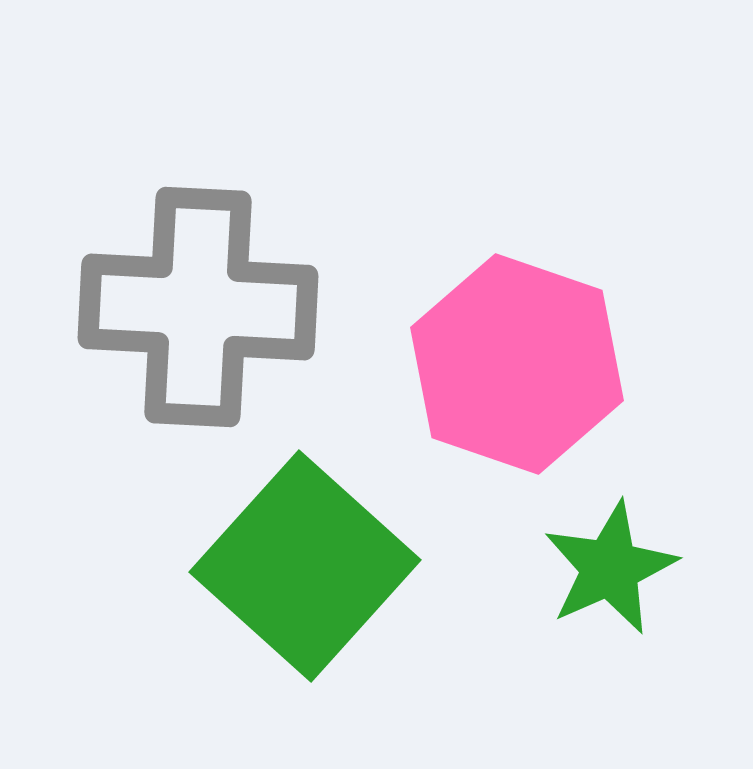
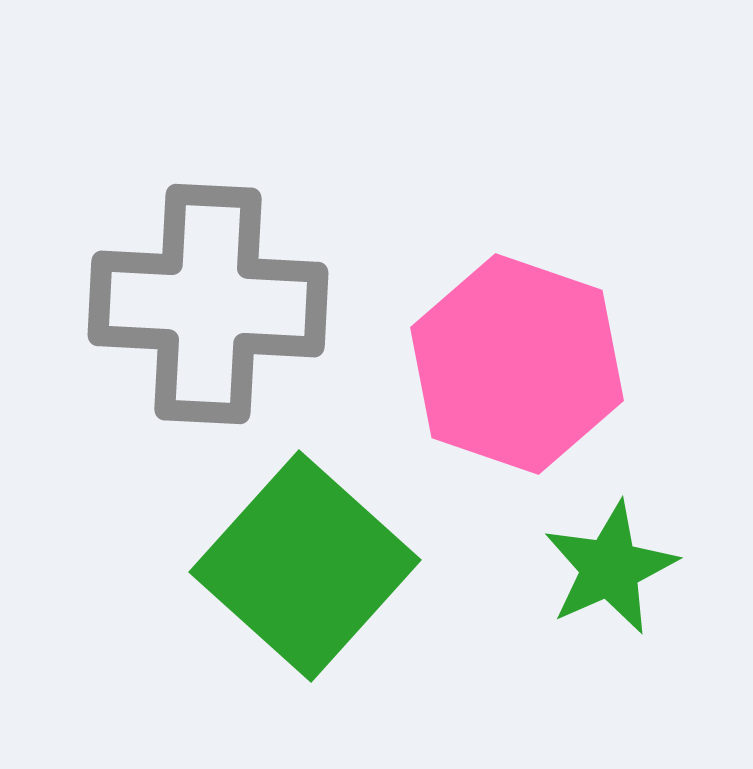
gray cross: moved 10 px right, 3 px up
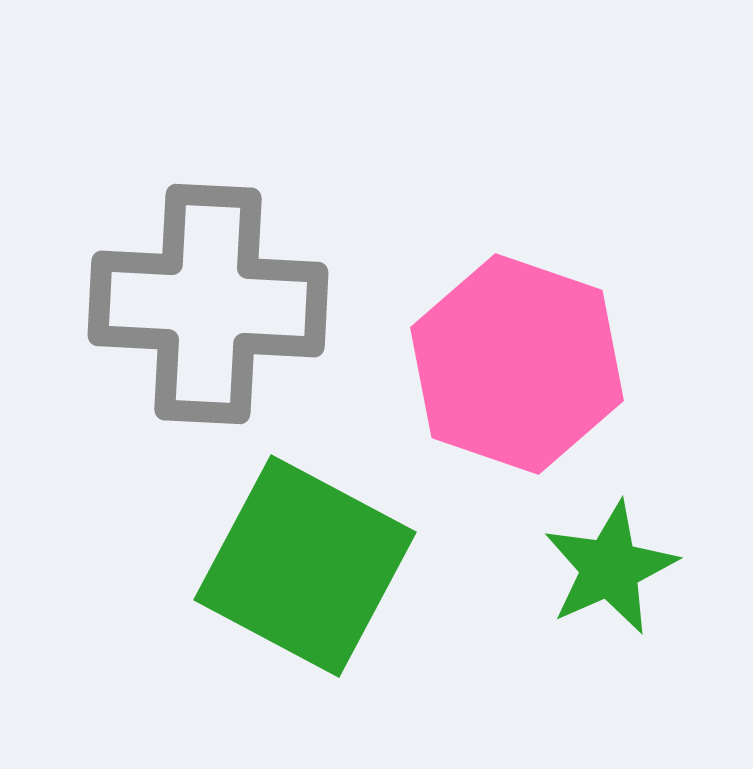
green square: rotated 14 degrees counterclockwise
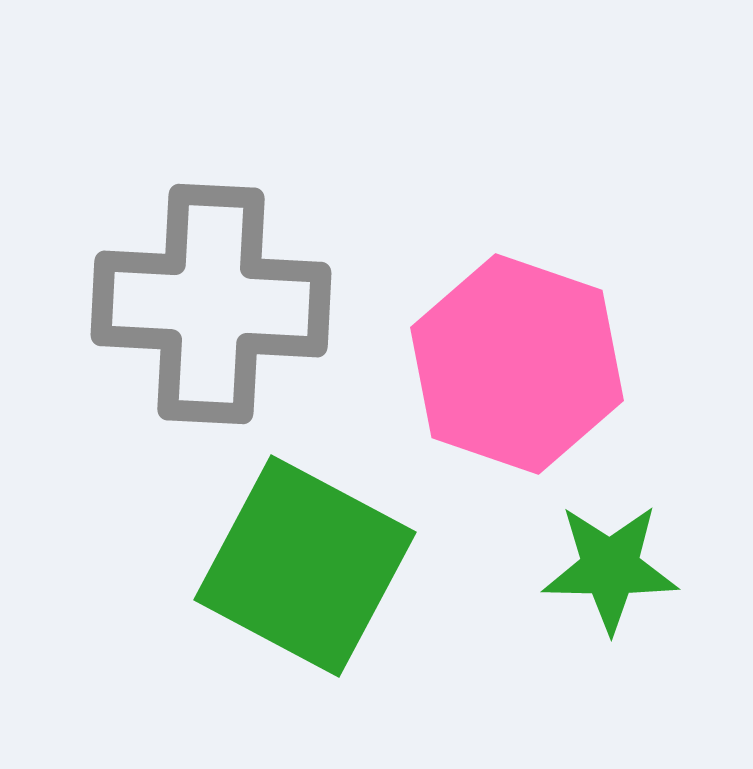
gray cross: moved 3 px right
green star: rotated 25 degrees clockwise
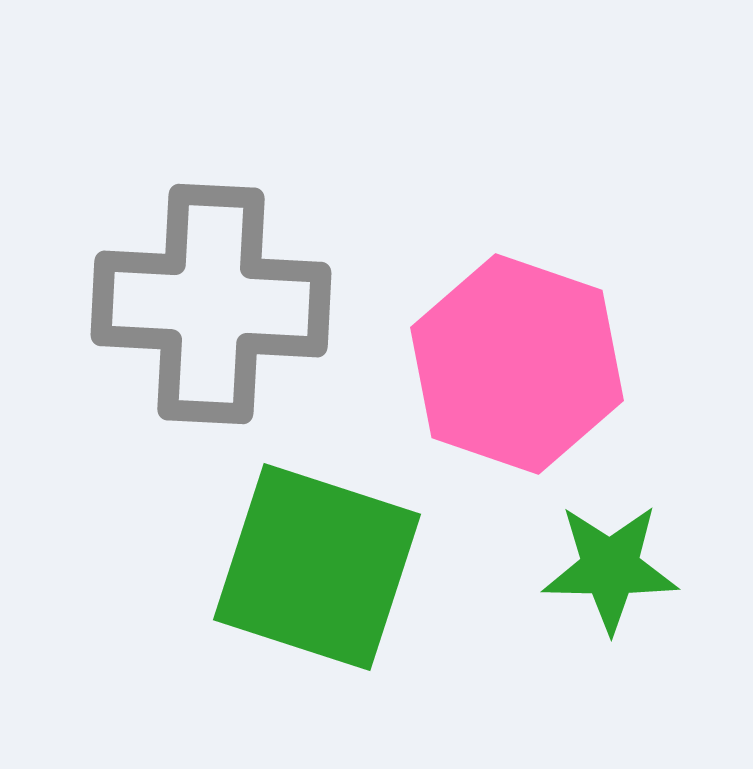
green square: moved 12 px right, 1 px down; rotated 10 degrees counterclockwise
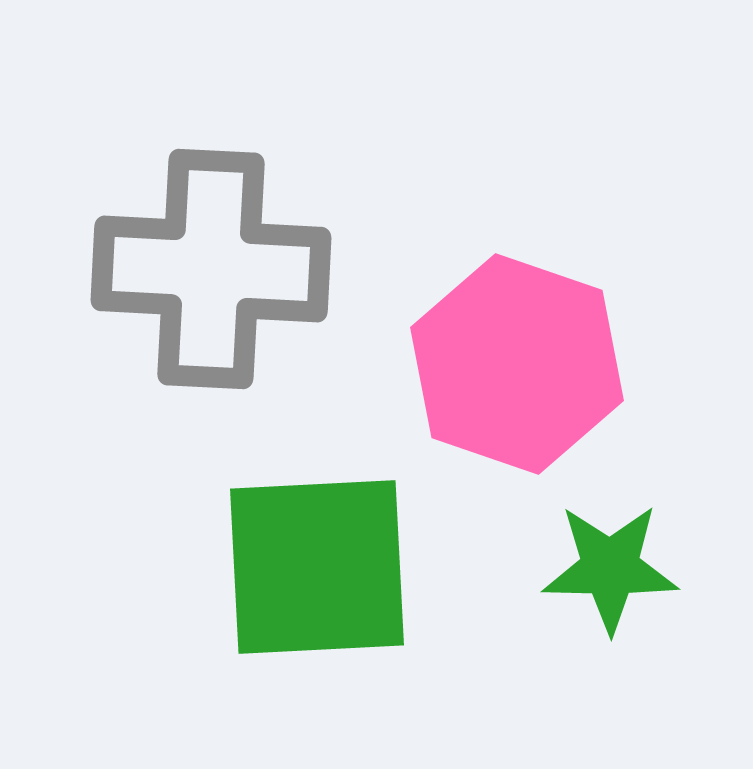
gray cross: moved 35 px up
green square: rotated 21 degrees counterclockwise
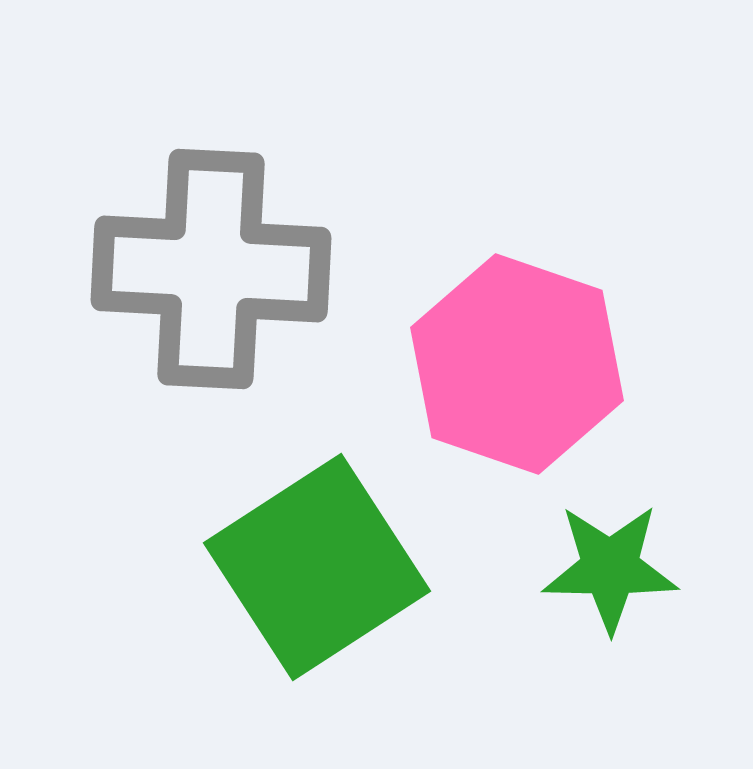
green square: rotated 30 degrees counterclockwise
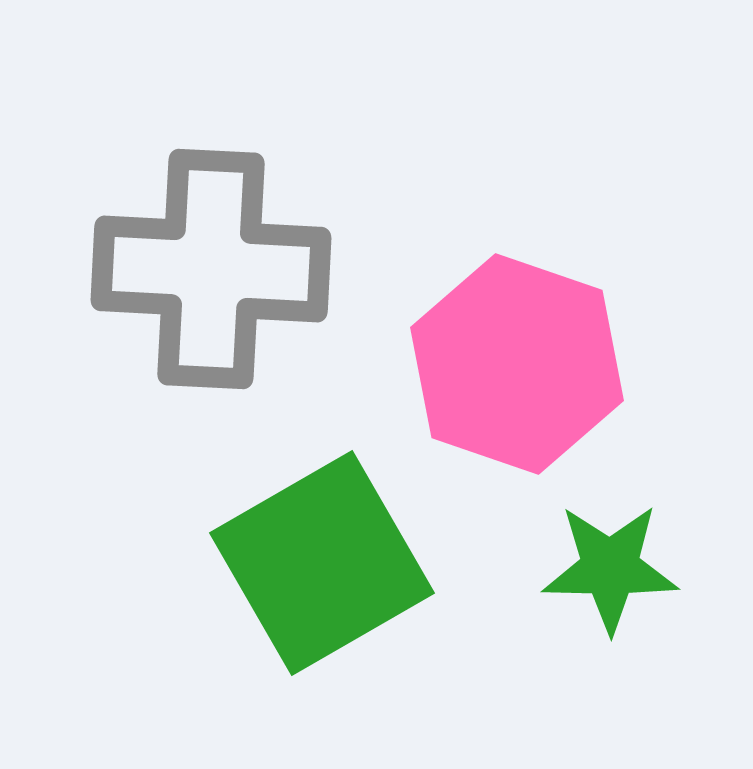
green square: moved 5 px right, 4 px up; rotated 3 degrees clockwise
